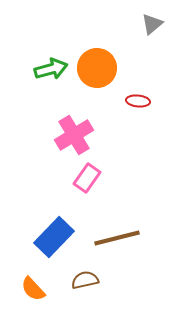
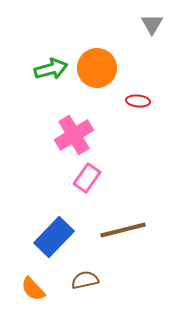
gray triangle: rotated 20 degrees counterclockwise
brown line: moved 6 px right, 8 px up
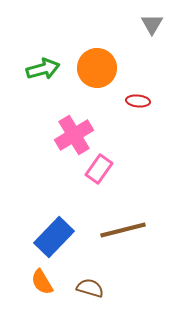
green arrow: moved 8 px left
pink rectangle: moved 12 px right, 9 px up
brown semicircle: moved 5 px right, 8 px down; rotated 28 degrees clockwise
orange semicircle: moved 9 px right, 7 px up; rotated 12 degrees clockwise
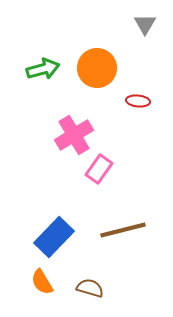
gray triangle: moved 7 px left
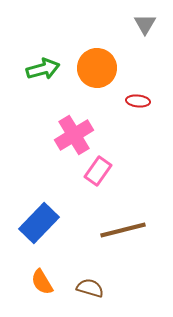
pink rectangle: moved 1 px left, 2 px down
blue rectangle: moved 15 px left, 14 px up
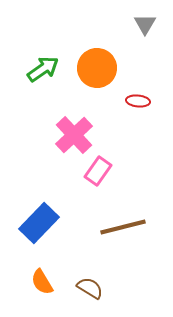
green arrow: rotated 20 degrees counterclockwise
pink cross: rotated 12 degrees counterclockwise
brown line: moved 3 px up
brown semicircle: rotated 16 degrees clockwise
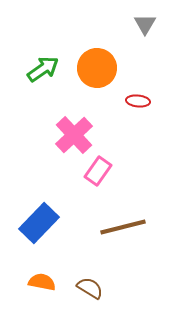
orange semicircle: rotated 132 degrees clockwise
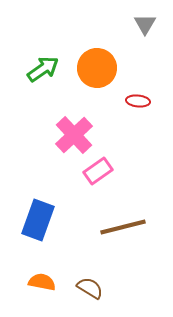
pink rectangle: rotated 20 degrees clockwise
blue rectangle: moved 1 px left, 3 px up; rotated 24 degrees counterclockwise
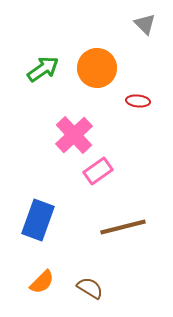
gray triangle: rotated 15 degrees counterclockwise
orange semicircle: rotated 124 degrees clockwise
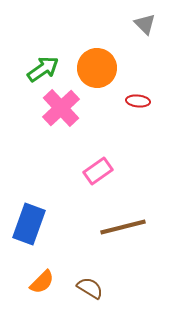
pink cross: moved 13 px left, 27 px up
blue rectangle: moved 9 px left, 4 px down
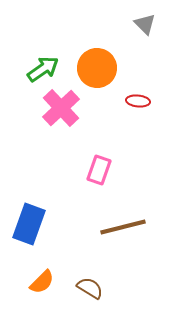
pink rectangle: moved 1 px right, 1 px up; rotated 36 degrees counterclockwise
